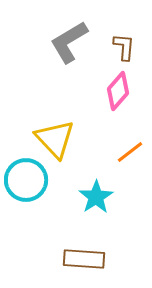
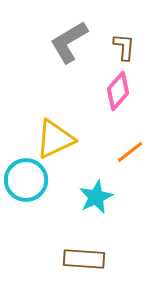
yellow triangle: rotated 48 degrees clockwise
cyan star: rotated 8 degrees clockwise
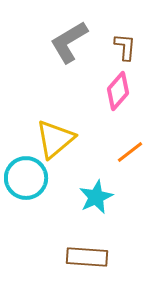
brown L-shape: moved 1 px right
yellow triangle: rotated 15 degrees counterclockwise
cyan circle: moved 2 px up
brown rectangle: moved 3 px right, 2 px up
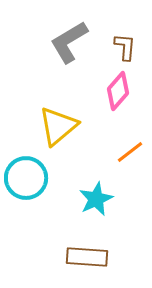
yellow triangle: moved 3 px right, 13 px up
cyan star: moved 2 px down
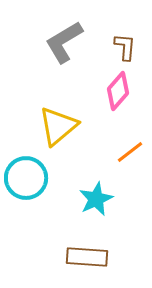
gray L-shape: moved 5 px left
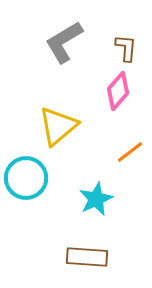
brown L-shape: moved 1 px right, 1 px down
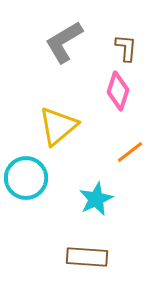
pink diamond: rotated 24 degrees counterclockwise
